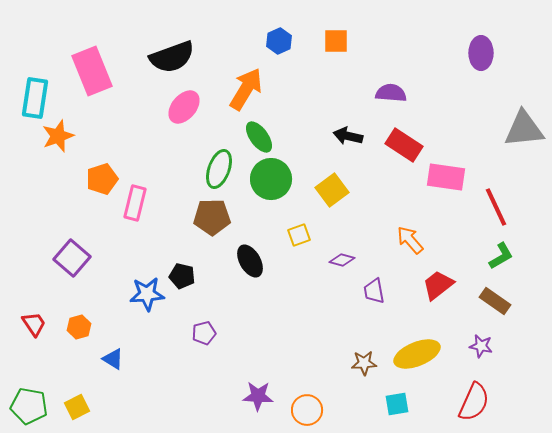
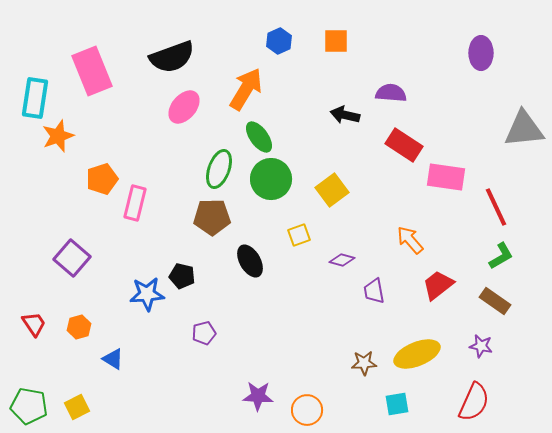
black arrow at (348, 136): moved 3 px left, 21 px up
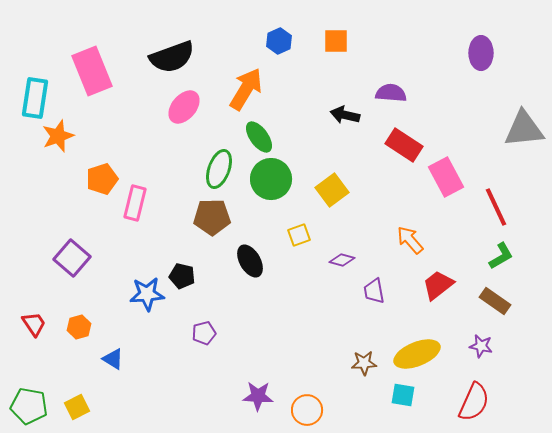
pink rectangle at (446, 177): rotated 54 degrees clockwise
cyan square at (397, 404): moved 6 px right, 9 px up; rotated 20 degrees clockwise
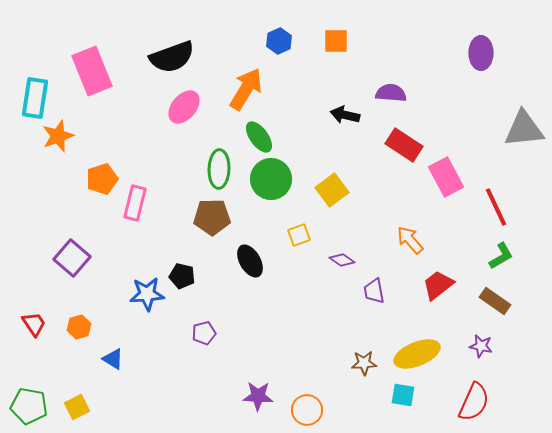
green ellipse at (219, 169): rotated 18 degrees counterclockwise
purple diamond at (342, 260): rotated 20 degrees clockwise
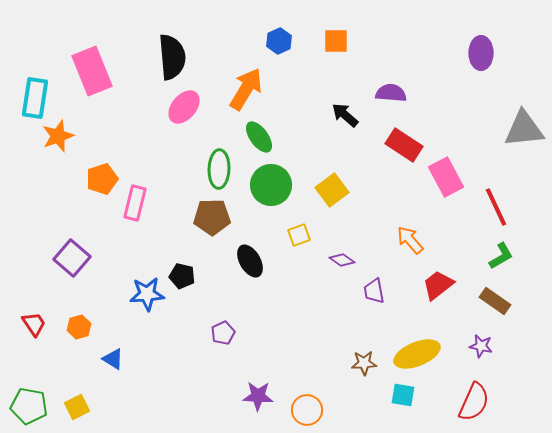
black semicircle at (172, 57): rotated 75 degrees counterclockwise
black arrow at (345, 115): rotated 28 degrees clockwise
green circle at (271, 179): moved 6 px down
purple pentagon at (204, 333): moved 19 px right; rotated 10 degrees counterclockwise
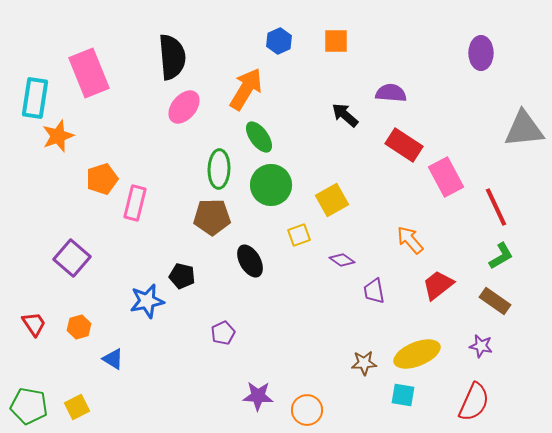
pink rectangle at (92, 71): moved 3 px left, 2 px down
yellow square at (332, 190): moved 10 px down; rotated 8 degrees clockwise
blue star at (147, 294): moved 7 px down; rotated 8 degrees counterclockwise
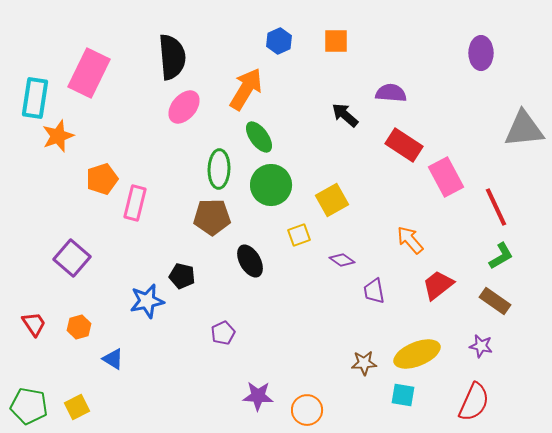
pink rectangle at (89, 73): rotated 48 degrees clockwise
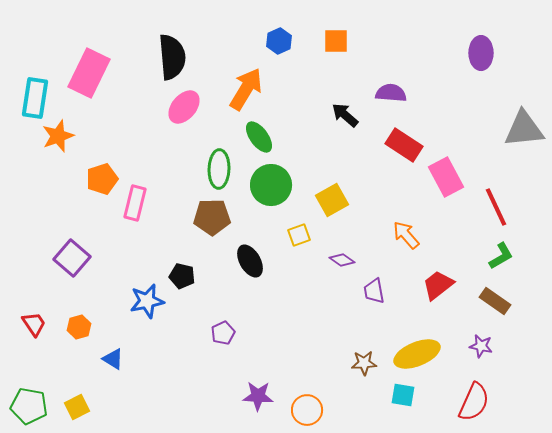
orange arrow at (410, 240): moved 4 px left, 5 px up
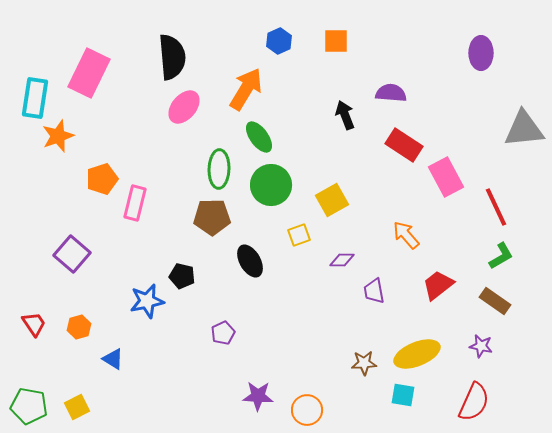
black arrow at (345, 115): rotated 28 degrees clockwise
purple square at (72, 258): moved 4 px up
purple diamond at (342, 260): rotated 35 degrees counterclockwise
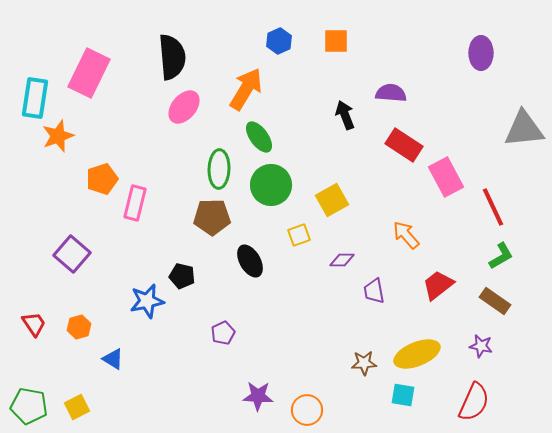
red line at (496, 207): moved 3 px left
